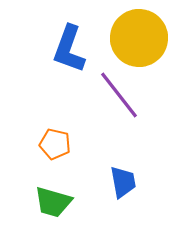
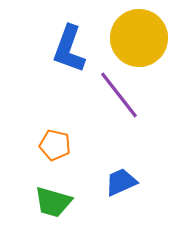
orange pentagon: moved 1 px down
blue trapezoid: moved 2 px left; rotated 104 degrees counterclockwise
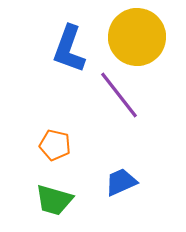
yellow circle: moved 2 px left, 1 px up
green trapezoid: moved 1 px right, 2 px up
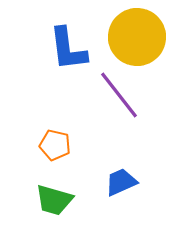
blue L-shape: moved 1 px left; rotated 27 degrees counterclockwise
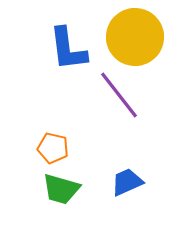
yellow circle: moved 2 px left
orange pentagon: moved 2 px left, 3 px down
blue trapezoid: moved 6 px right
green trapezoid: moved 7 px right, 11 px up
